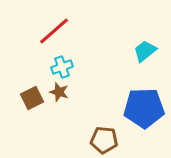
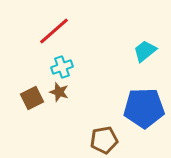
brown pentagon: rotated 16 degrees counterclockwise
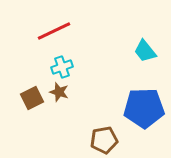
red line: rotated 16 degrees clockwise
cyan trapezoid: rotated 90 degrees counterclockwise
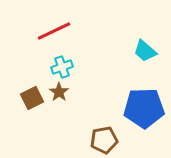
cyan trapezoid: rotated 10 degrees counterclockwise
brown star: rotated 18 degrees clockwise
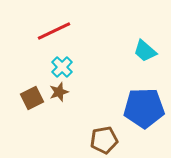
cyan cross: rotated 25 degrees counterclockwise
brown star: rotated 18 degrees clockwise
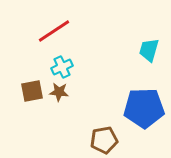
red line: rotated 8 degrees counterclockwise
cyan trapezoid: moved 4 px right, 1 px up; rotated 65 degrees clockwise
cyan cross: rotated 20 degrees clockwise
brown star: rotated 24 degrees clockwise
brown square: moved 7 px up; rotated 15 degrees clockwise
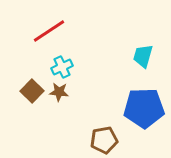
red line: moved 5 px left
cyan trapezoid: moved 6 px left, 6 px down
brown square: rotated 35 degrees counterclockwise
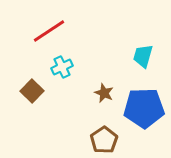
brown star: moved 45 px right, 1 px down; rotated 18 degrees clockwise
brown pentagon: rotated 24 degrees counterclockwise
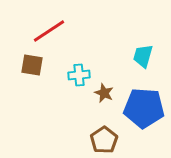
cyan cross: moved 17 px right, 8 px down; rotated 20 degrees clockwise
brown square: moved 26 px up; rotated 35 degrees counterclockwise
blue pentagon: rotated 6 degrees clockwise
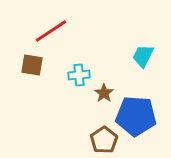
red line: moved 2 px right
cyan trapezoid: rotated 10 degrees clockwise
brown star: rotated 12 degrees clockwise
blue pentagon: moved 8 px left, 8 px down
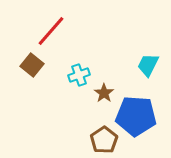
red line: rotated 16 degrees counterclockwise
cyan trapezoid: moved 5 px right, 9 px down
brown square: rotated 30 degrees clockwise
cyan cross: rotated 15 degrees counterclockwise
